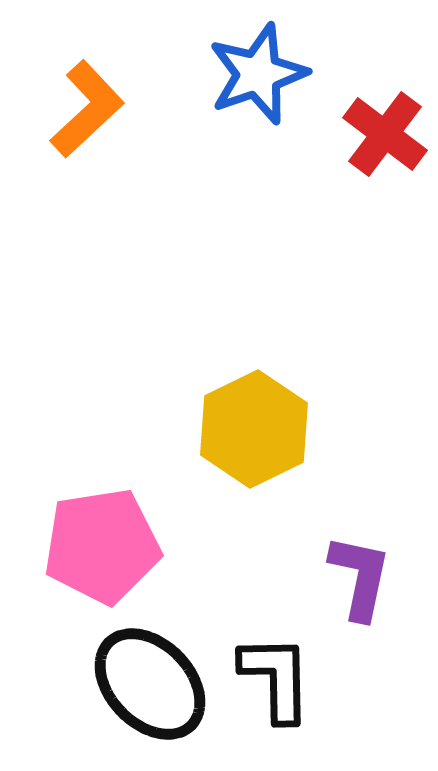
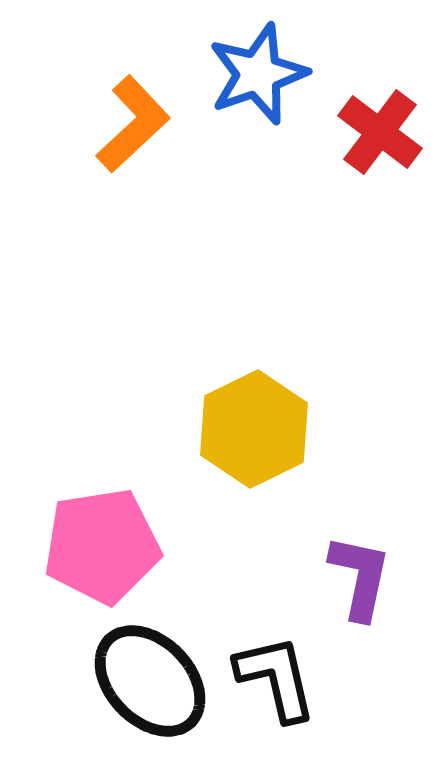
orange L-shape: moved 46 px right, 15 px down
red cross: moved 5 px left, 2 px up
black L-shape: rotated 12 degrees counterclockwise
black ellipse: moved 3 px up
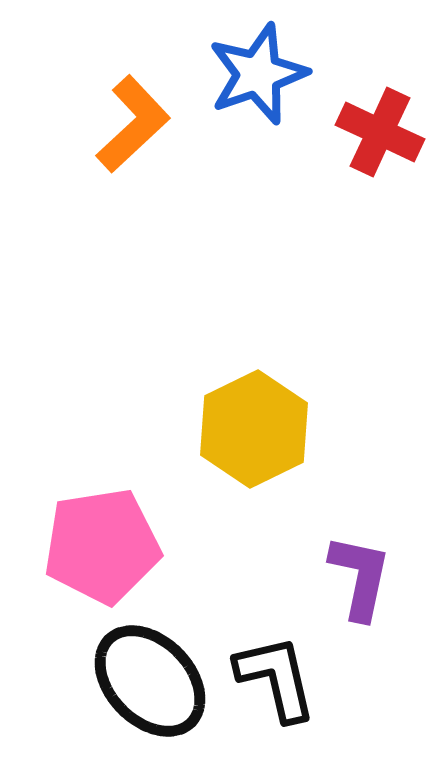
red cross: rotated 12 degrees counterclockwise
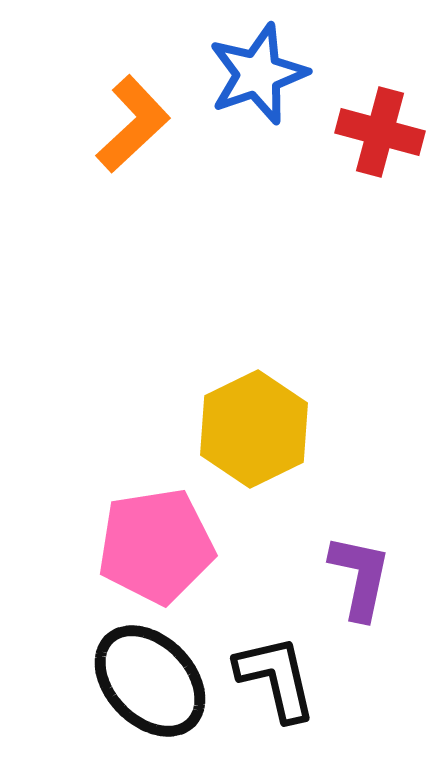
red cross: rotated 10 degrees counterclockwise
pink pentagon: moved 54 px right
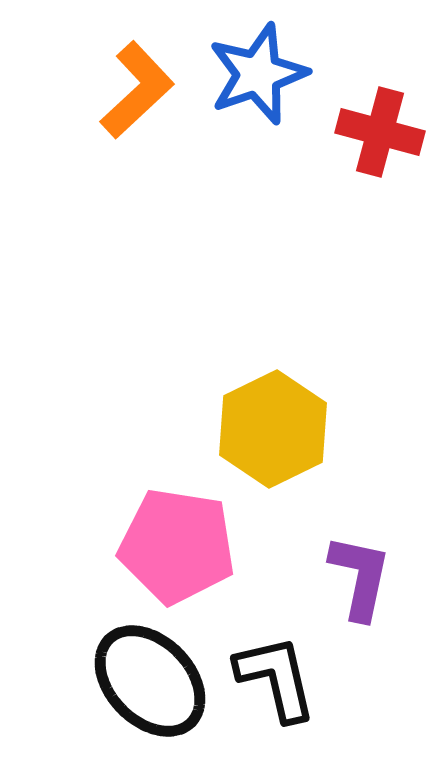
orange L-shape: moved 4 px right, 34 px up
yellow hexagon: moved 19 px right
pink pentagon: moved 21 px right; rotated 18 degrees clockwise
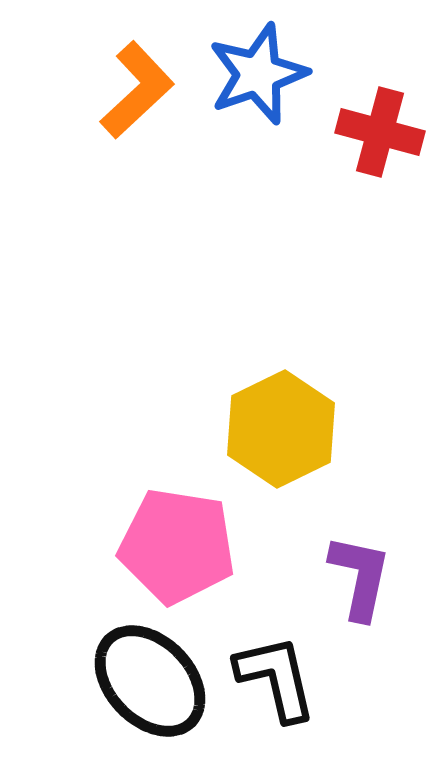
yellow hexagon: moved 8 px right
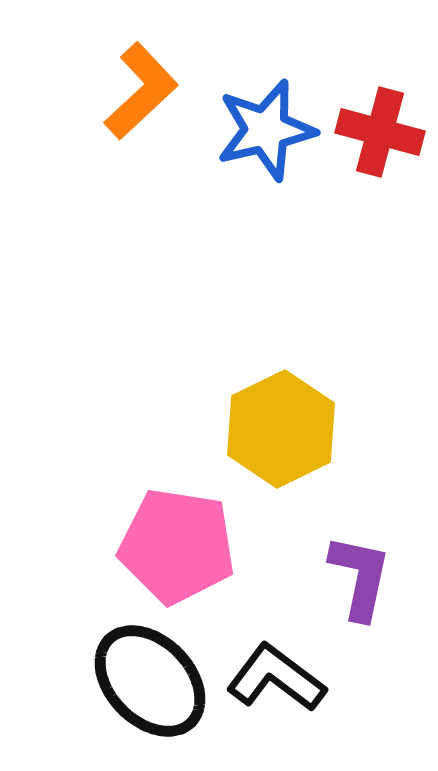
blue star: moved 8 px right, 56 px down; rotated 6 degrees clockwise
orange L-shape: moved 4 px right, 1 px down
black L-shape: rotated 40 degrees counterclockwise
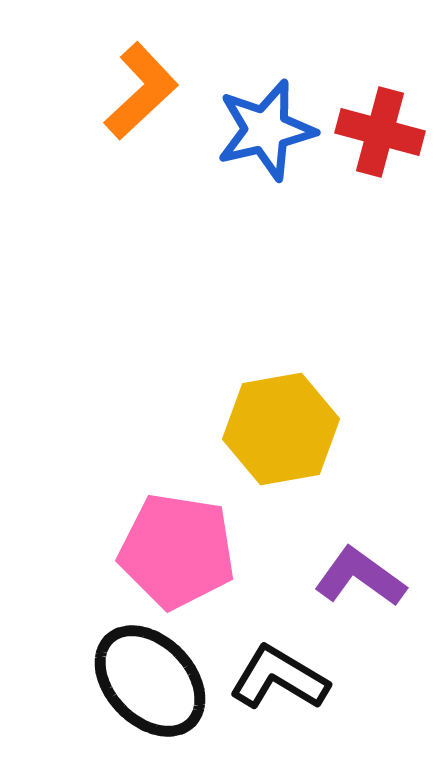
yellow hexagon: rotated 16 degrees clockwise
pink pentagon: moved 5 px down
purple L-shape: rotated 66 degrees counterclockwise
black L-shape: moved 3 px right; rotated 6 degrees counterclockwise
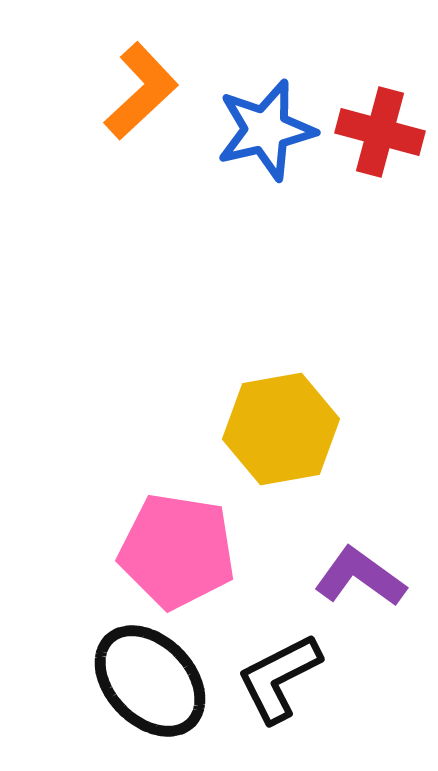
black L-shape: rotated 58 degrees counterclockwise
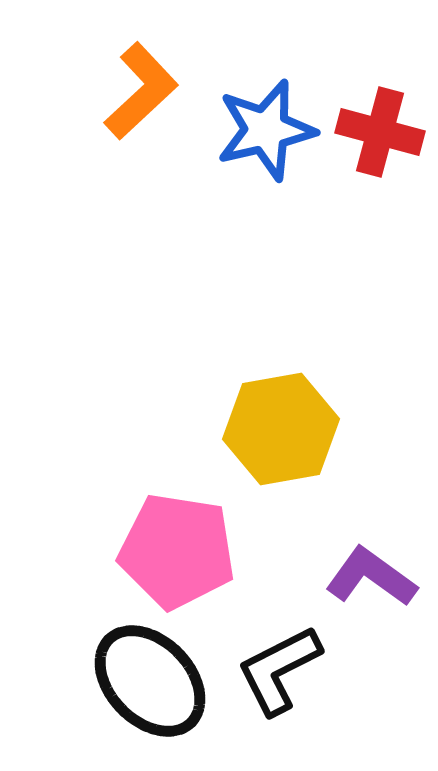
purple L-shape: moved 11 px right
black L-shape: moved 8 px up
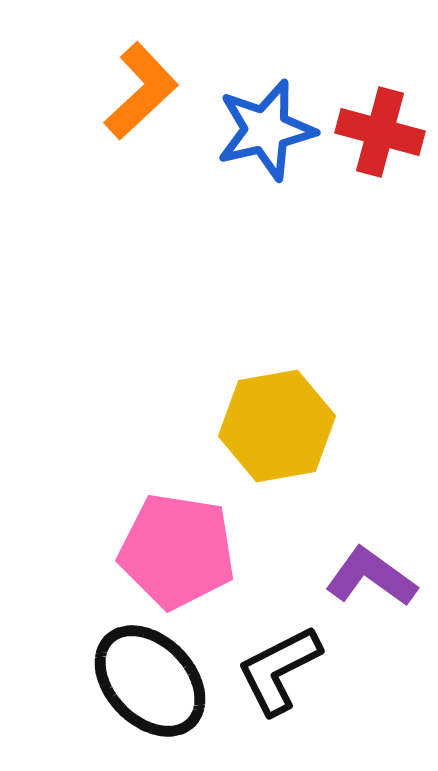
yellow hexagon: moved 4 px left, 3 px up
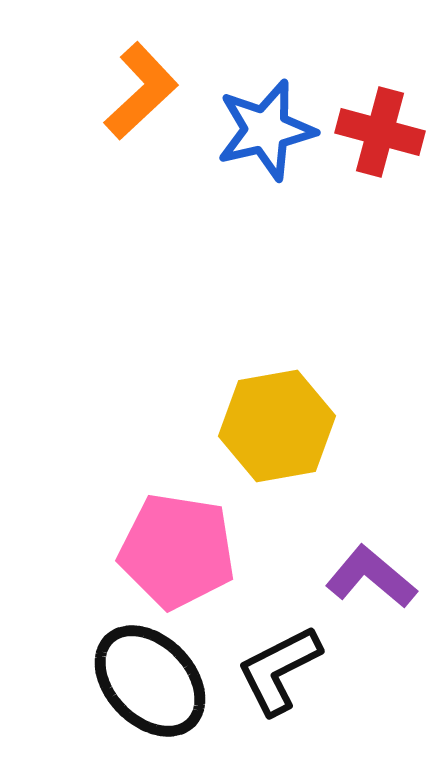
purple L-shape: rotated 4 degrees clockwise
